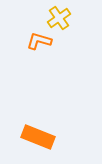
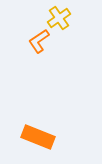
orange L-shape: rotated 50 degrees counterclockwise
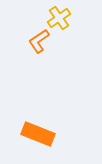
orange rectangle: moved 3 px up
